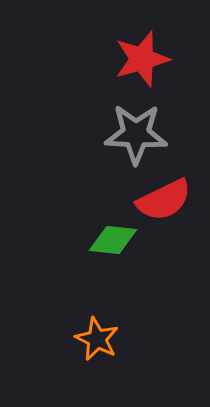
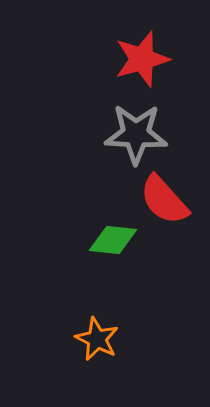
red semicircle: rotated 74 degrees clockwise
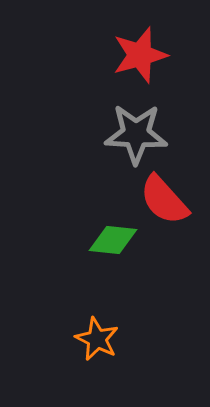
red star: moved 2 px left, 4 px up
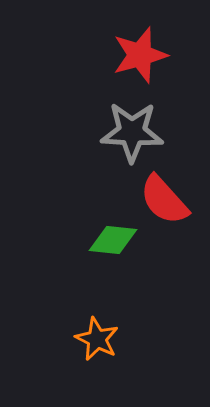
gray star: moved 4 px left, 2 px up
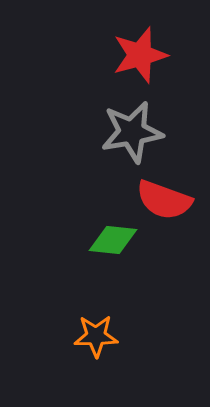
gray star: rotated 12 degrees counterclockwise
red semicircle: rotated 28 degrees counterclockwise
orange star: moved 1 px left, 3 px up; rotated 27 degrees counterclockwise
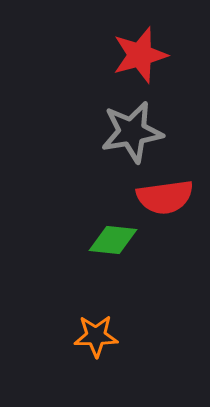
red semicircle: moved 1 px right, 3 px up; rotated 28 degrees counterclockwise
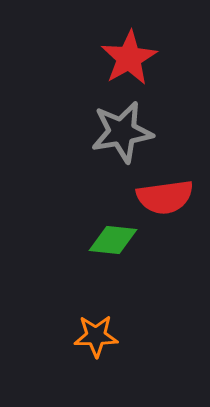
red star: moved 11 px left, 3 px down; rotated 14 degrees counterclockwise
gray star: moved 10 px left
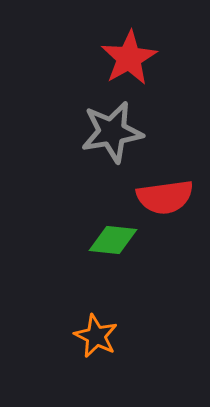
gray star: moved 10 px left
orange star: rotated 27 degrees clockwise
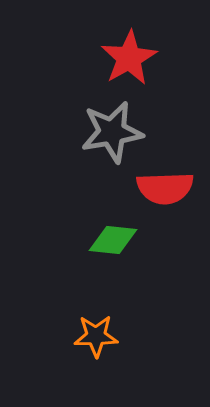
red semicircle: moved 9 px up; rotated 6 degrees clockwise
orange star: rotated 27 degrees counterclockwise
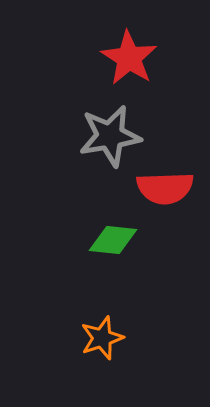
red star: rotated 10 degrees counterclockwise
gray star: moved 2 px left, 4 px down
orange star: moved 6 px right, 2 px down; rotated 18 degrees counterclockwise
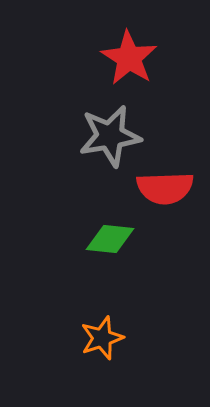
green diamond: moved 3 px left, 1 px up
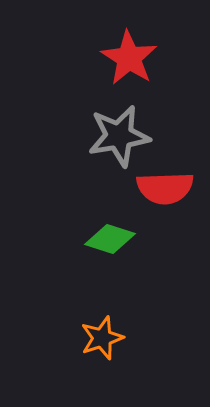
gray star: moved 9 px right
green diamond: rotated 12 degrees clockwise
